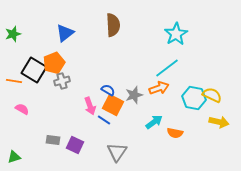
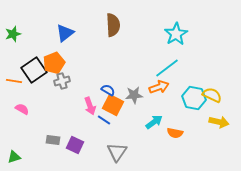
black square: rotated 25 degrees clockwise
orange arrow: moved 1 px up
gray star: rotated 12 degrees clockwise
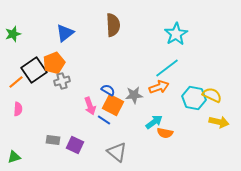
orange line: moved 2 px right, 1 px down; rotated 49 degrees counterclockwise
pink semicircle: moved 4 px left; rotated 64 degrees clockwise
orange semicircle: moved 10 px left
gray triangle: rotated 25 degrees counterclockwise
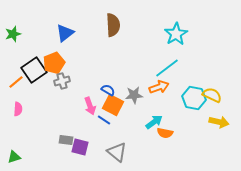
gray rectangle: moved 13 px right
purple square: moved 5 px right, 2 px down; rotated 12 degrees counterclockwise
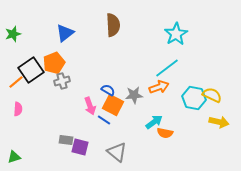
black square: moved 3 px left
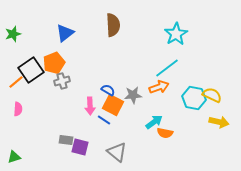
gray star: moved 1 px left
pink arrow: rotated 18 degrees clockwise
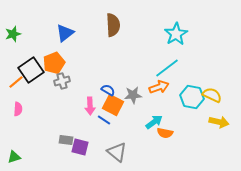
cyan hexagon: moved 2 px left, 1 px up
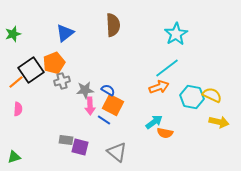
gray star: moved 48 px left, 5 px up
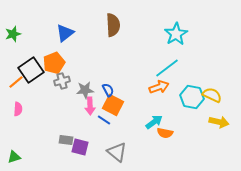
blue semicircle: rotated 32 degrees clockwise
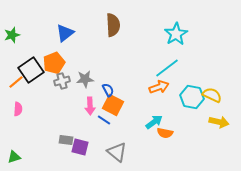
green star: moved 1 px left, 1 px down
gray star: moved 11 px up
